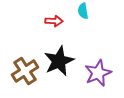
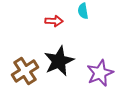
purple star: moved 2 px right
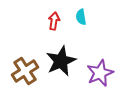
cyan semicircle: moved 2 px left, 6 px down
red arrow: rotated 84 degrees counterclockwise
black star: moved 2 px right
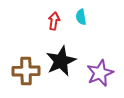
brown cross: moved 1 px right; rotated 32 degrees clockwise
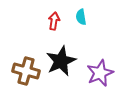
brown cross: rotated 16 degrees clockwise
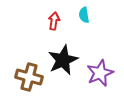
cyan semicircle: moved 3 px right, 2 px up
black star: moved 2 px right, 1 px up
brown cross: moved 3 px right, 6 px down
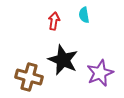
black star: rotated 24 degrees counterclockwise
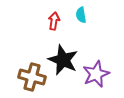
cyan semicircle: moved 3 px left
purple star: moved 4 px left, 1 px down
brown cross: moved 3 px right
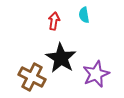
cyan semicircle: moved 3 px right
black star: moved 2 px left, 2 px up; rotated 8 degrees clockwise
brown cross: rotated 12 degrees clockwise
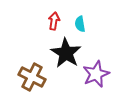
cyan semicircle: moved 4 px left, 9 px down
black star: moved 5 px right, 5 px up
